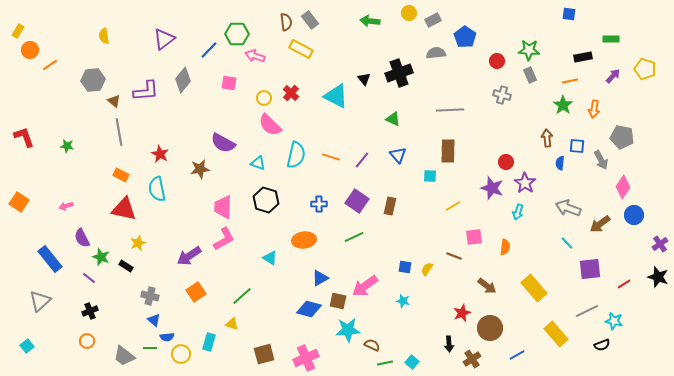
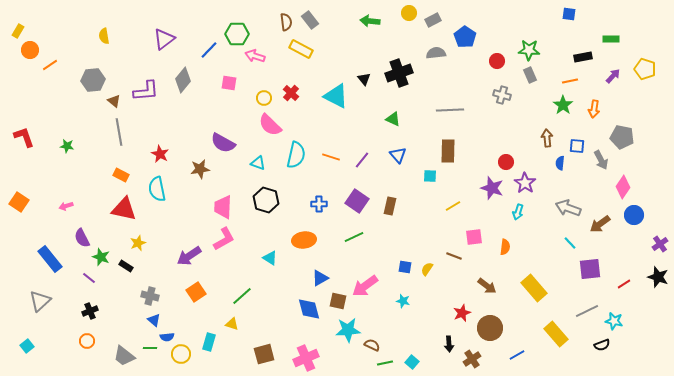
cyan line at (567, 243): moved 3 px right
blue diamond at (309, 309): rotated 60 degrees clockwise
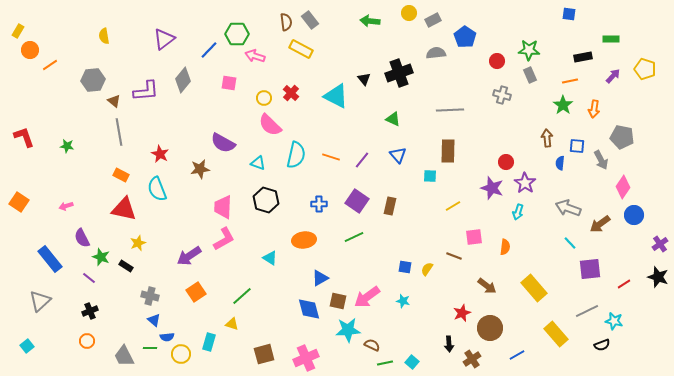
cyan semicircle at (157, 189): rotated 10 degrees counterclockwise
pink arrow at (365, 286): moved 2 px right, 11 px down
gray trapezoid at (124, 356): rotated 25 degrees clockwise
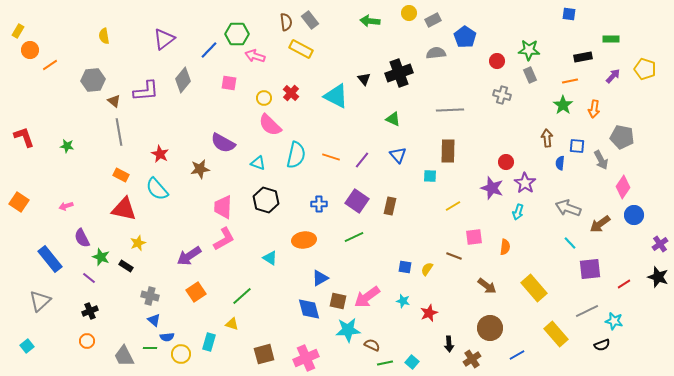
cyan semicircle at (157, 189): rotated 20 degrees counterclockwise
red star at (462, 313): moved 33 px left
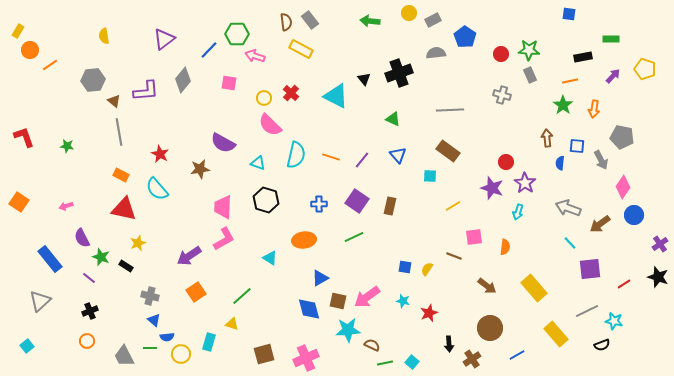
red circle at (497, 61): moved 4 px right, 7 px up
brown rectangle at (448, 151): rotated 55 degrees counterclockwise
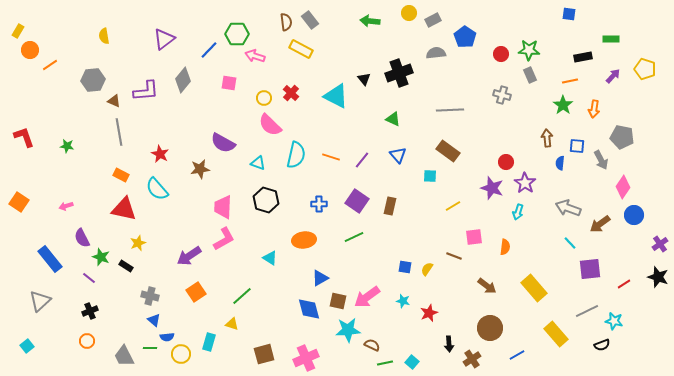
brown triangle at (114, 101): rotated 16 degrees counterclockwise
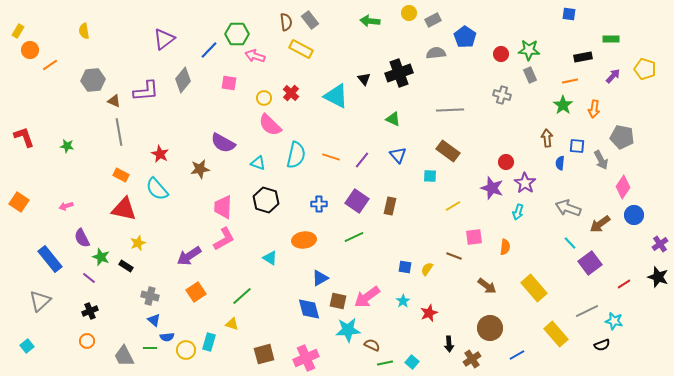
yellow semicircle at (104, 36): moved 20 px left, 5 px up
purple square at (590, 269): moved 6 px up; rotated 30 degrees counterclockwise
cyan star at (403, 301): rotated 24 degrees clockwise
yellow circle at (181, 354): moved 5 px right, 4 px up
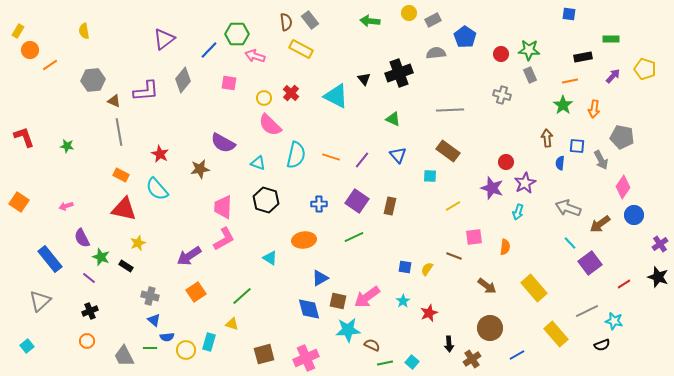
purple star at (525, 183): rotated 10 degrees clockwise
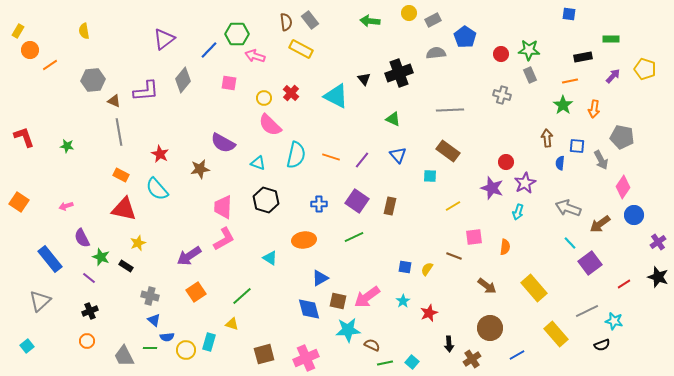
purple cross at (660, 244): moved 2 px left, 2 px up
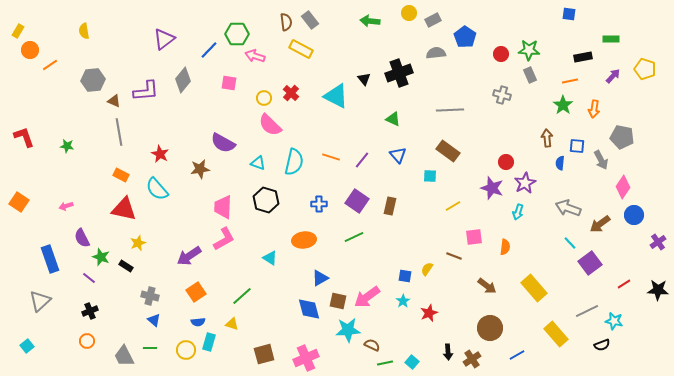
cyan semicircle at (296, 155): moved 2 px left, 7 px down
blue rectangle at (50, 259): rotated 20 degrees clockwise
blue square at (405, 267): moved 9 px down
black star at (658, 277): moved 13 px down; rotated 15 degrees counterclockwise
blue semicircle at (167, 337): moved 31 px right, 15 px up
black arrow at (449, 344): moved 1 px left, 8 px down
